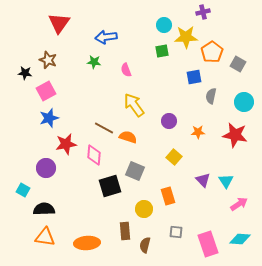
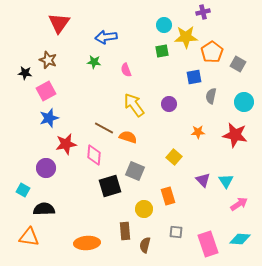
purple circle at (169, 121): moved 17 px up
orange triangle at (45, 237): moved 16 px left
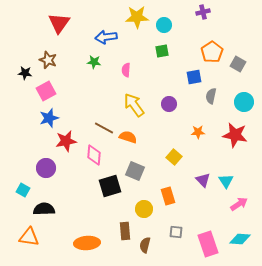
yellow star at (186, 37): moved 49 px left, 20 px up
pink semicircle at (126, 70): rotated 24 degrees clockwise
red star at (66, 144): moved 3 px up
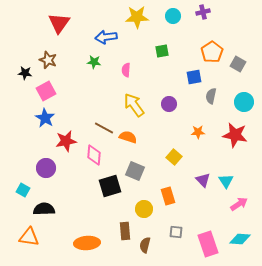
cyan circle at (164, 25): moved 9 px right, 9 px up
blue star at (49, 118): moved 4 px left; rotated 24 degrees counterclockwise
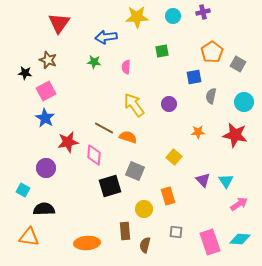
pink semicircle at (126, 70): moved 3 px up
red star at (66, 141): moved 2 px right, 1 px down
pink rectangle at (208, 244): moved 2 px right, 2 px up
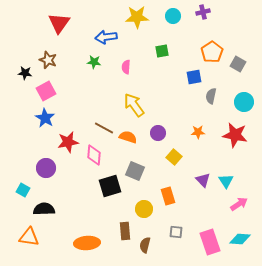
purple circle at (169, 104): moved 11 px left, 29 px down
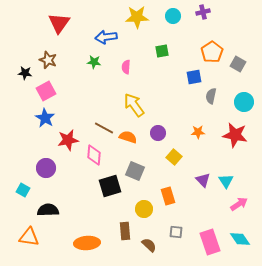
red star at (68, 142): moved 2 px up
black semicircle at (44, 209): moved 4 px right, 1 px down
cyan diamond at (240, 239): rotated 50 degrees clockwise
brown semicircle at (145, 245): moved 4 px right; rotated 119 degrees clockwise
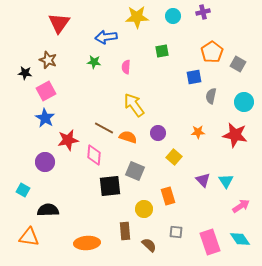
purple circle at (46, 168): moved 1 px left, 6 px up
black square at (110, 186): rotated 10 degrees clockwise
pink arrow at (239, 204): moved 2 px right, 2 px down
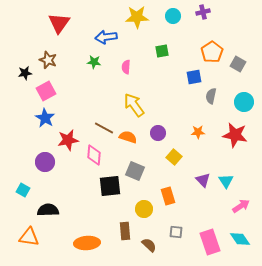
black star at (25, 73): rotated 16 degrees counterclockwise
